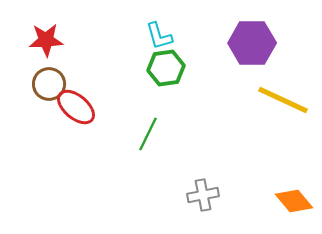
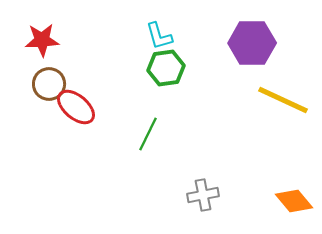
red star: moved 4 px left
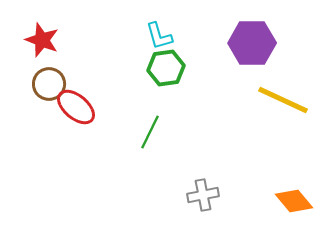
red star: rotated 24 degrees clockwise
green line: moved 2 px right, 2 px up
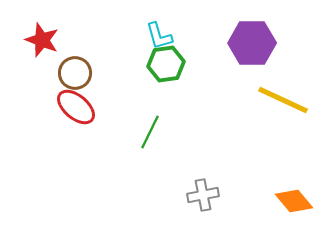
green hexagon: moved 4 px up
brown circle: moved 26 px right, 11 px up
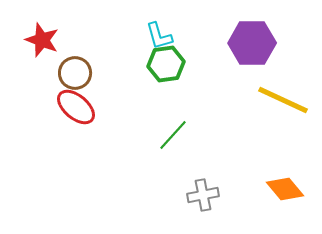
green line: moved 23 px right, 3 px down; rotated 16 degrees clockwise
orange diamond: moved 9 px left, 12 px up
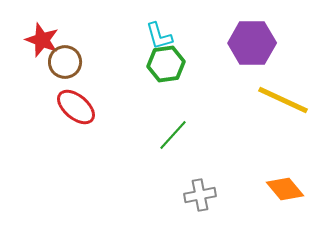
brown circle: moved 10 px left, 11 px up
gray cross: moved 3 px left
